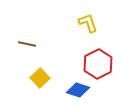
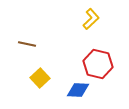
yellow L-shape: moved 3 px right, 4 px up; rotated 65 degrees clockwise
red hexagon: rotated 20 degrees counterclockwise
blue diamond: rotated 15 degrees counterclockwise
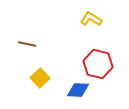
yellow L-shape: rotated 105 degrees counterclockwise
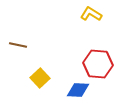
yellow L-shape: moved 5 px up
brown line: moved 9 px left, 1 px down
red hexagon: rotated 8 degrees counterclockwise
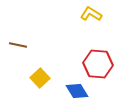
blue diamond: moved 1 px left, 1 px down; rotated 55 degrees clockwise
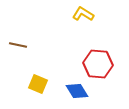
yellow L-shape: moved 8 px left
yellow square: moved 2 px left, 6 px down; rotated 24 degrees counterclockwise
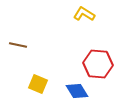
yellow L-shape: moved 1 px right
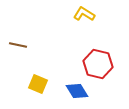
red hexagon: rotated 8 degrees clockwise
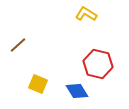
yellow L-shape: moved 2 px right
brown line: rotated 54 degrees counterclockwise
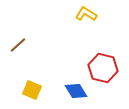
red hexagon: moved 5 px right, 4 px down
yellow square: moved 6 px left, 6 px down
blue diamond: moved 1 px left
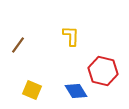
yellow L-shape: moved 15 px left, 22 px down; rotated 60 degrees clockwise
brown line: rotated 12 degrees counterclockwise
red hexagon: moved 3 px down
